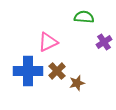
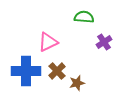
blue cross: moved 2 px left
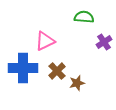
pink triangle: moved 3 px left, 1 px up
blue cross: moved 3 px left, 3 px up
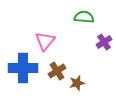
pink triangle: rotated 25 degrees counterclockwise
brown cross: rotated 12 degrees clockwise
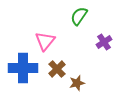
green semicircle: moved 5 px left, 1 px up; rotated 60 degrees counterclockwise
brown cross: moved 2 px up; rotated 12 degrees counterclockwise
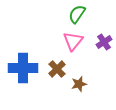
green semicircle: moved 2 px left, 2 px up
pink triangle: moved 28 px right
brown star: moved 2 px right, 1 px down
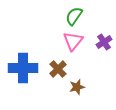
green semicircle: moved 3 px left, 2 px down
brown cross: moved 1 px right
brown star: moved 2 px left, 3 px down
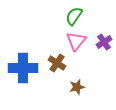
pink triangle: moved 3 px right
brown cross: moved 1 px left, 6 px up; rotated 12 degrees counterclockwise
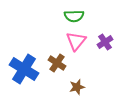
green semicircle: rotated 126 degrees counterclockwise
purple cross: moved 1 px right
blue cross: moved 1 px right, 1 px down; rotated 32 degrees clockwise
